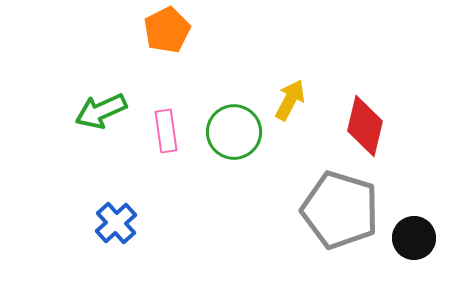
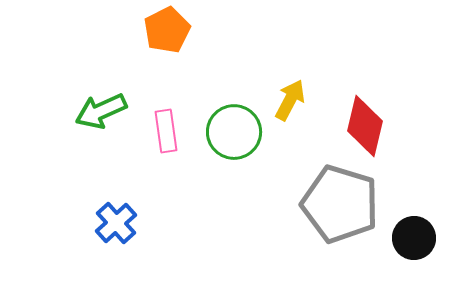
gray pentagon: moved 6 px up
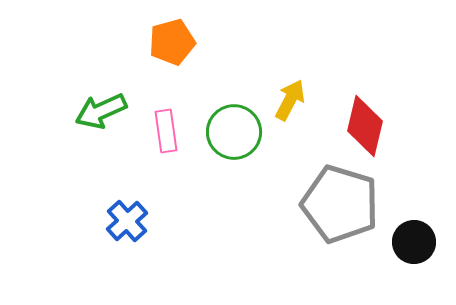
orange pentagon: moved 5 px right, 12 px down; rotated 12 degrees clockwise
blue cross: moved 11 px right, 2 px up
black circle: moved 4 px down
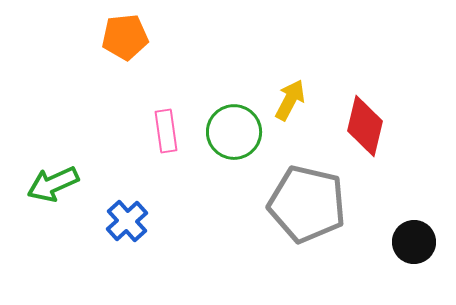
orange pentagon: moved 47 px left, 5 px up; rotated 9 degrees clockwise
green arrow: moved 48 px left, 73 px down
gray pentagon: moved 33 px left; rotated 4 degrees counterclockwise
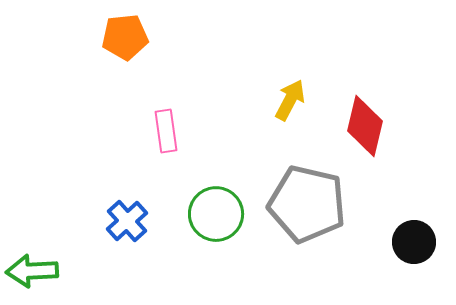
green circle: moved 18 px left, 82 px down
green arrow: moved 21 px left, 87 px down; rotated 21 degrees clockwise
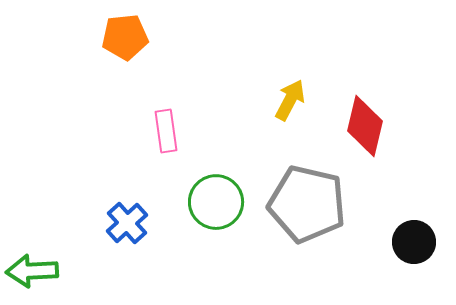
green circle: moved 12 px up
blue cross: moved 2 px down
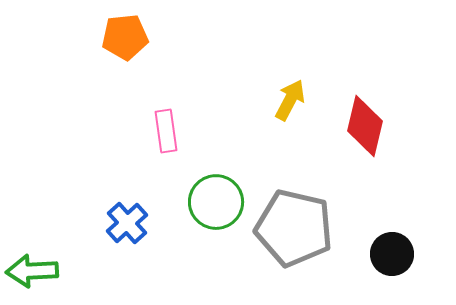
gray pentagon: moved 13 px left, 24 px down
black circle: moved 22 px left, 12 px down
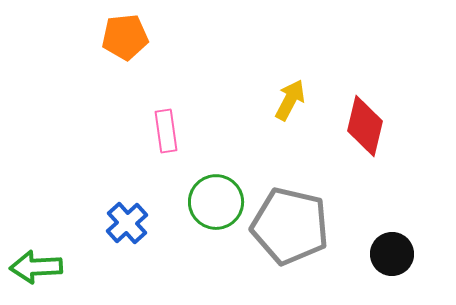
gray pentagon: moved 4 px left, 2 px up
green arrow: moved 4 px right, 4 px up
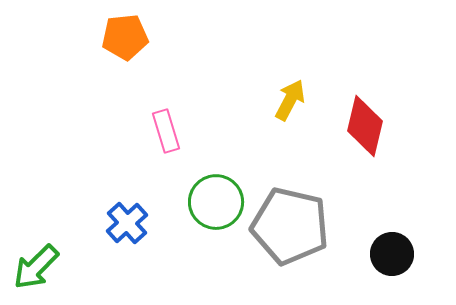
pink rectangle: rotated 9 degrees counterclockwise
green arrow: rotated 42 degrees counterclockwise
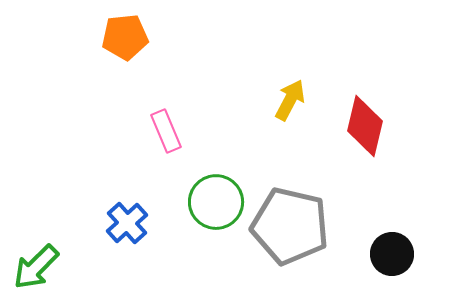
pink rectangle: rotated 6 degrees counterclockwise
